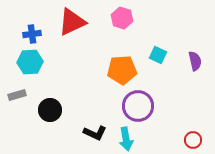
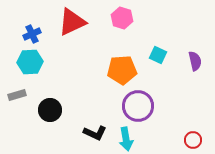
blue cross: rotated 18 degrees counterclockwise
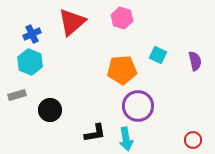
red triangle: rotated 16 degrees counterclockwise
cyan hexagon: rotated 25 degrees clockwise
black L-shape: rotated 35 degrees counterclockwise
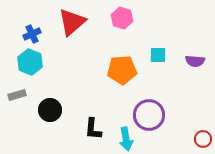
cyan square: rotated 24 degrees counterclockwise
purple semicircle: rotated 108 degrees clockwise
purple circle: moved 11 px right, 9 px down
black L-shape: moved 2 px left, 4 px up; rotated 105 degrees clockwise
red circle: moved 10 px right, 1 px up
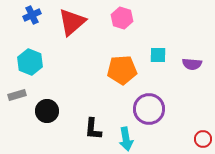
blue cross: moved 19 px up
purple semicircle: moved 3 px left, 3 px down
black circle: moved 3 px left, 1 px down
purple circle: moved 6 px up
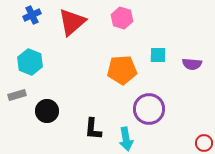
red circle: moved 1 px right, 4 px down
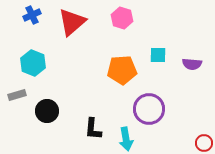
cyan hexagon: moved 3 px right, 1 px down
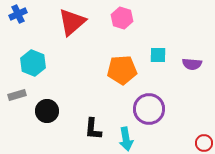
blue cross: moved 14 px left, 1 px up
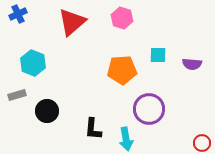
red circle: moved 2 px left
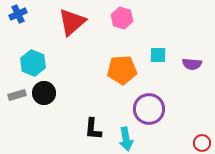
black circle: moved 3 px left, 18 px up
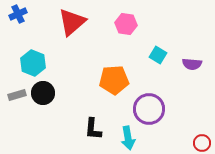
pink hexagon: moved 4 px right, 6 px down; rotated 10 degrees counterclockwise
cyan square: rotated 30 degrees clockwise
orange pentagon: moved 8 px left, 10 px down
black circle: moved 1 px left
cyan arrow: moved 2 px right, 1 px up
